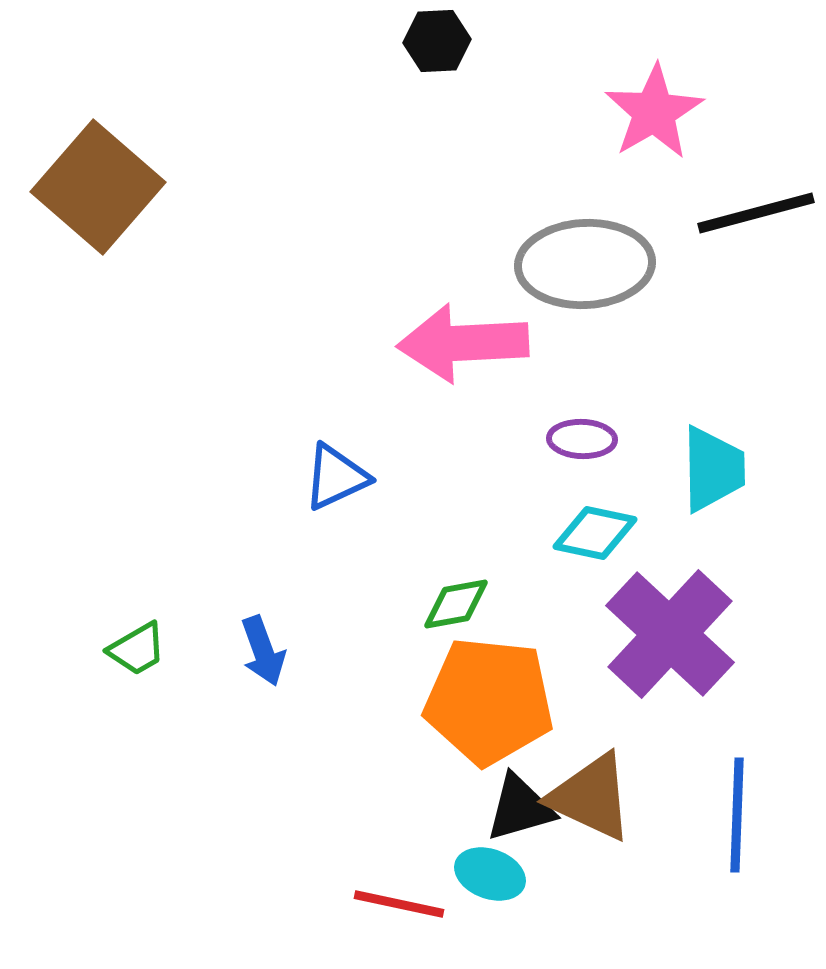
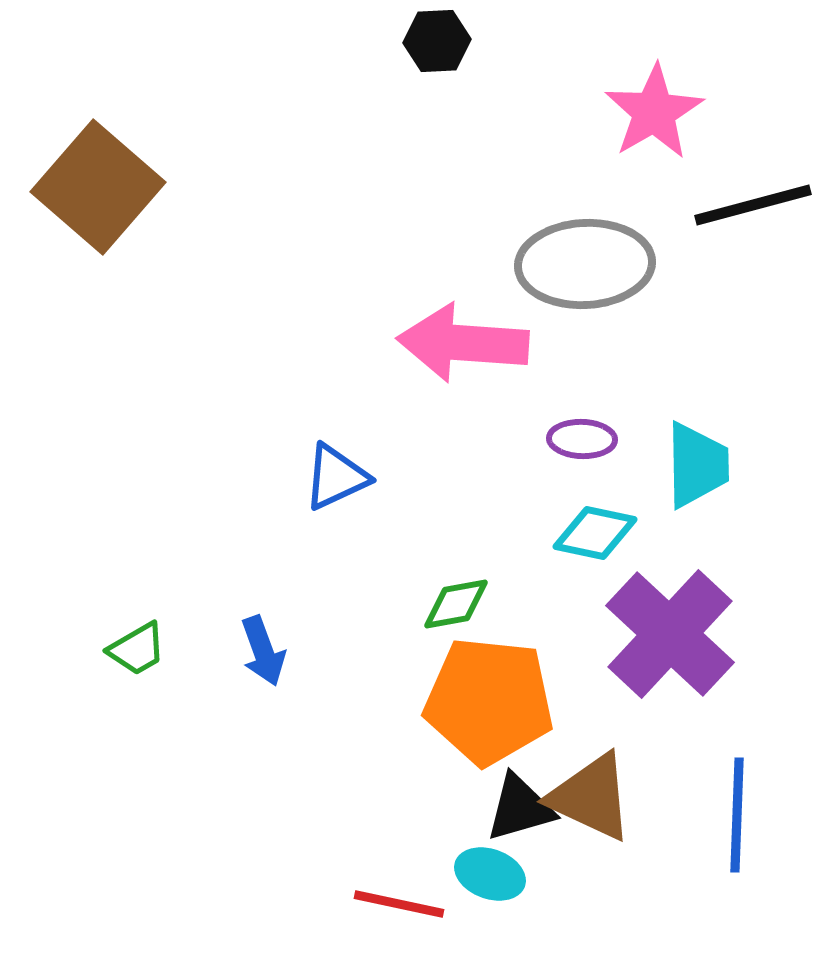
black line: moved 3 px left, 8 px up
pink arrow: rotated 7 degrees clockwise
cyan trapezoid: moved 16 px left, 4 px up
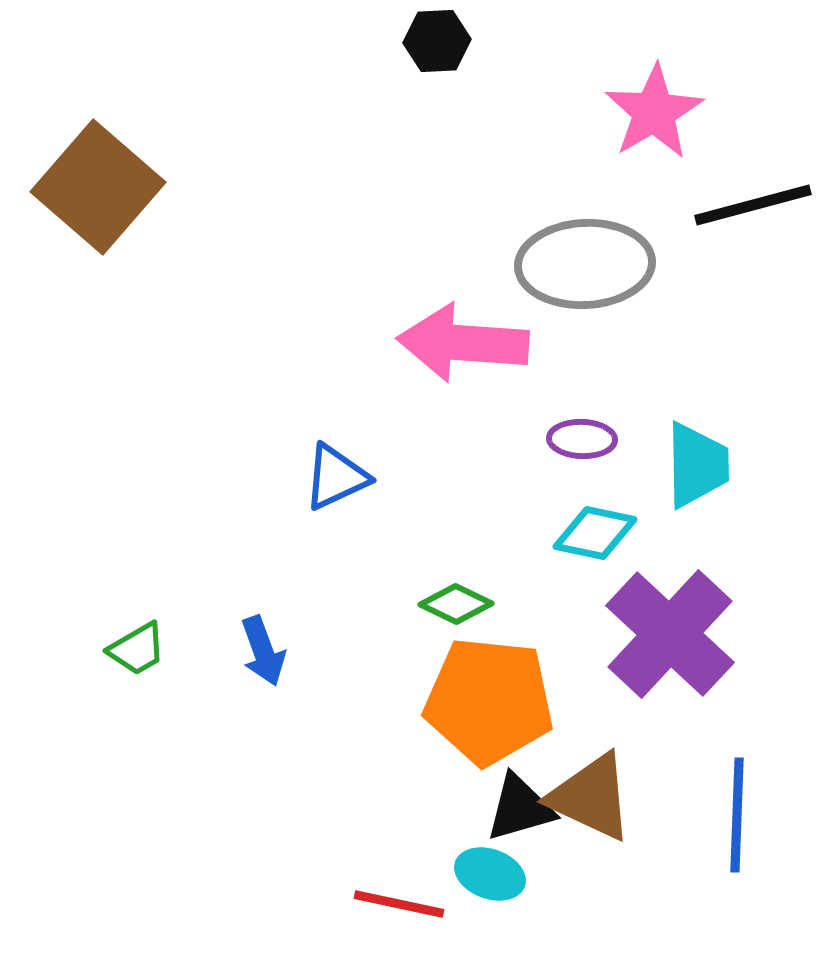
green diamond: rotated 36 degrees clockwise
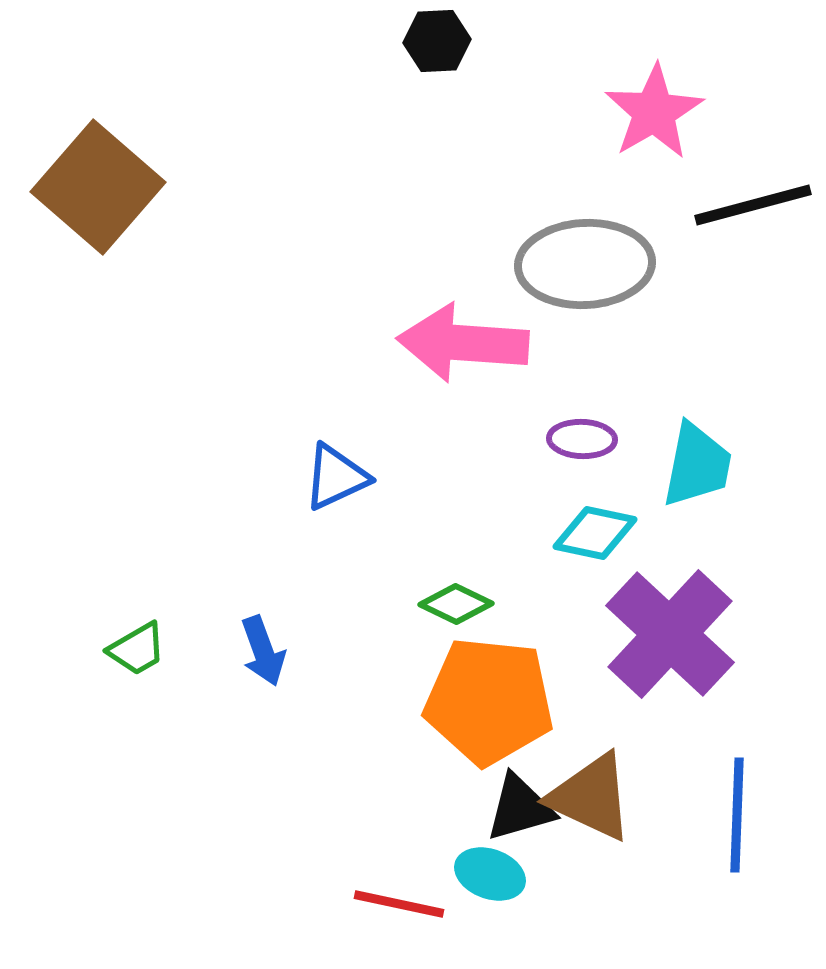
cyan trapezoid: rotated 12 degrees clockwise
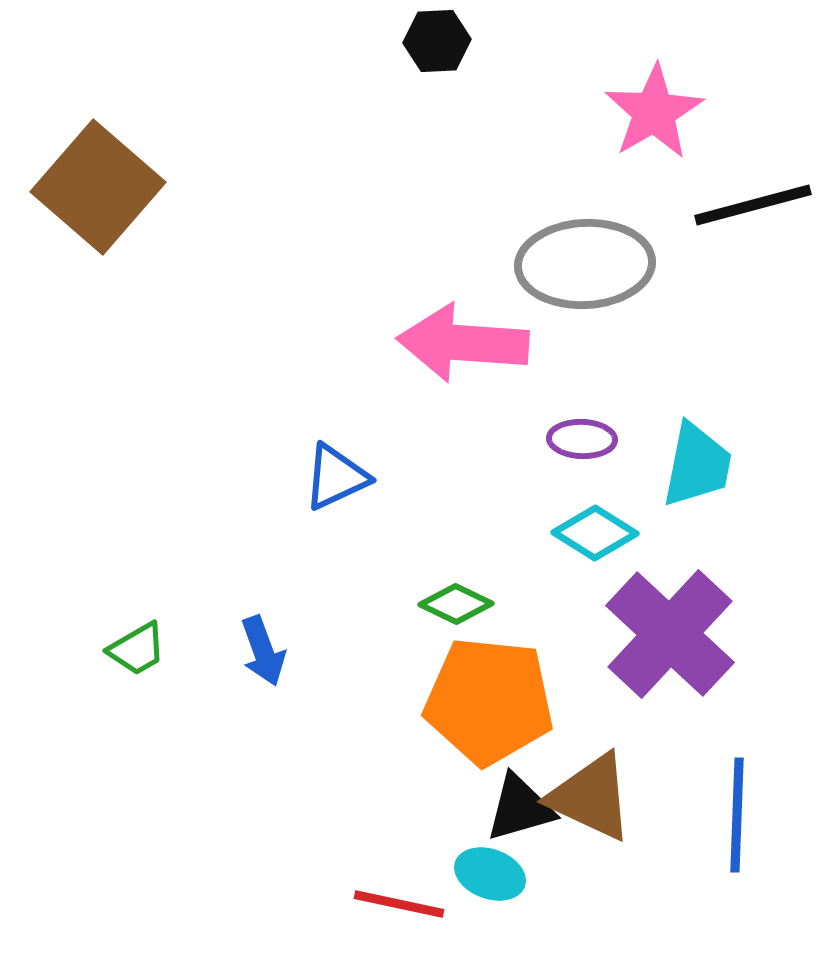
cyan diamond: rotated 20 degrees clockwise
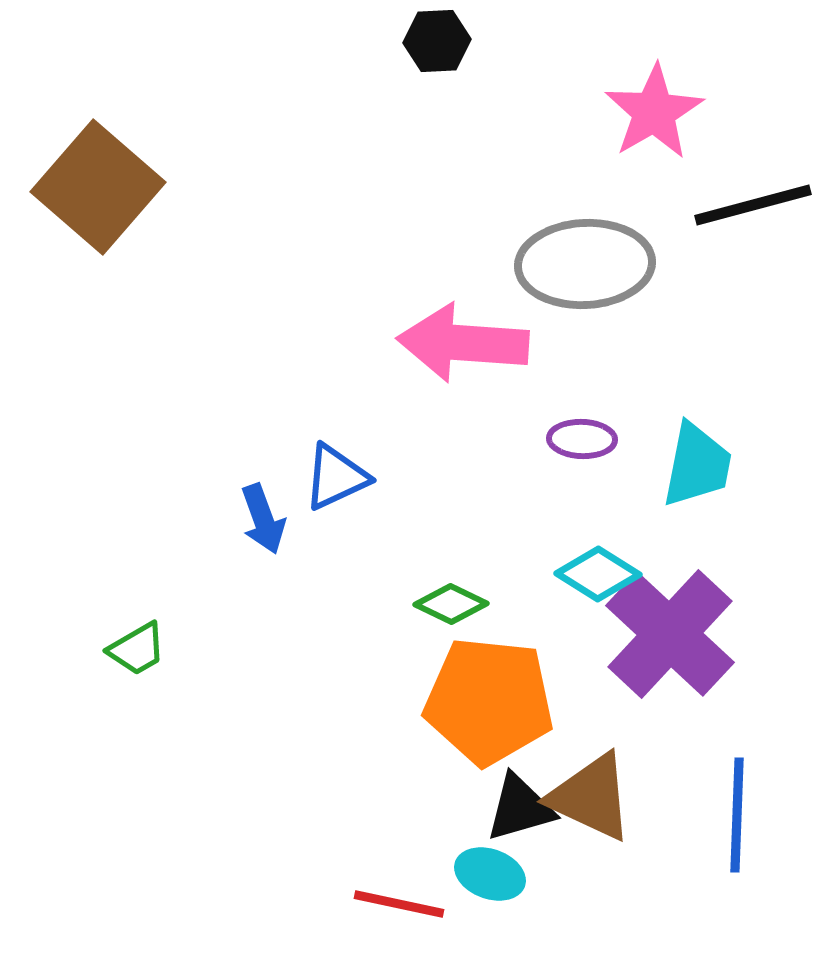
cyan diamond: moved 3 px right, 41 px down
green diamond: moved 5 px left
blue arrow: moved 132 px up
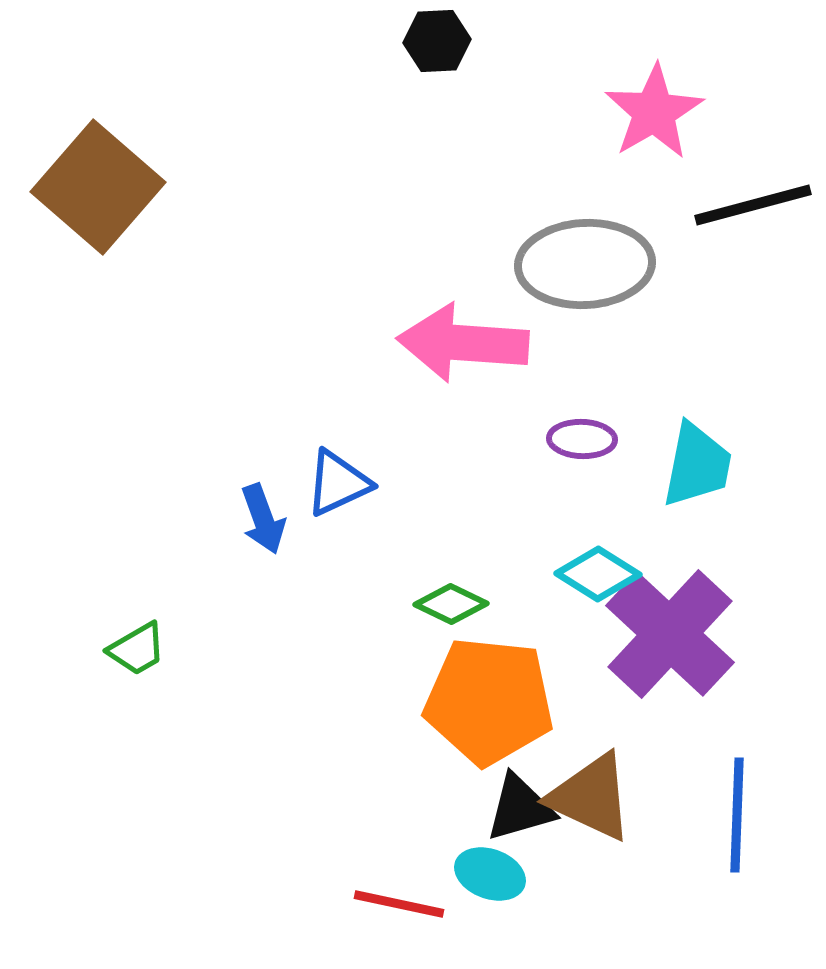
blue triangle: moved 2 px right, 6 px down
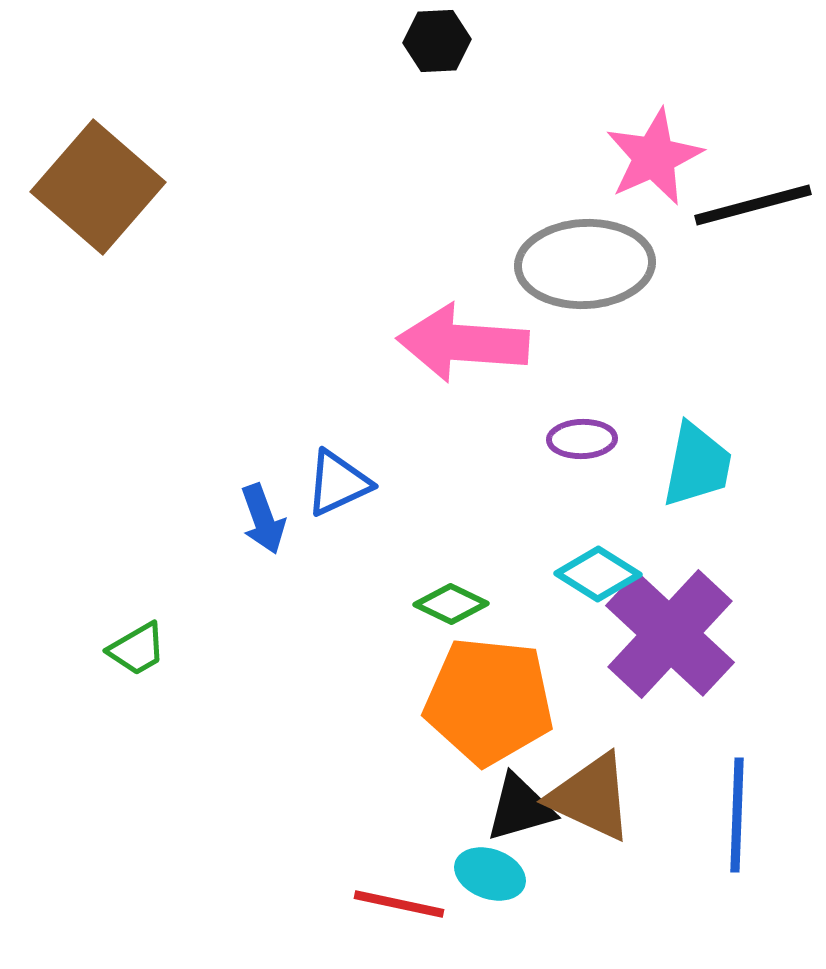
pink star: moved 45 px down; rotated 6 degrees clockwise
purple ellipse: rotated 4 degrees counterclockwise
